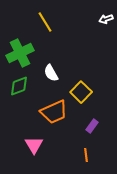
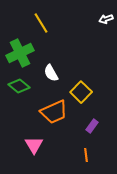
yellow line: moved 4 px left, 1 px down
green diamond: rotated 60 degrees clockwise
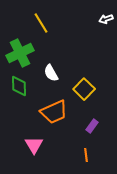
green diamond: rotated 50 degrees clockwise
yellow square: moved 3 px right, 3 px up
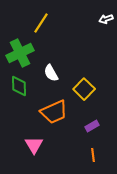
yellow line: rotated 65 degrees clockwise
purple rectangle: rotated 24 degrees clockwise
orange line: moved 7 px right
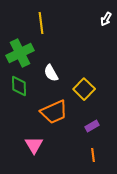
white arrow: rotated 40 degrees counterclockwise
yellow line: rotated 40 degrees counterclockwise
